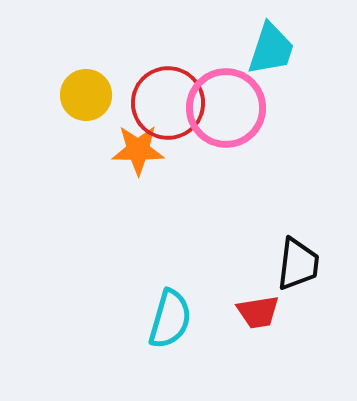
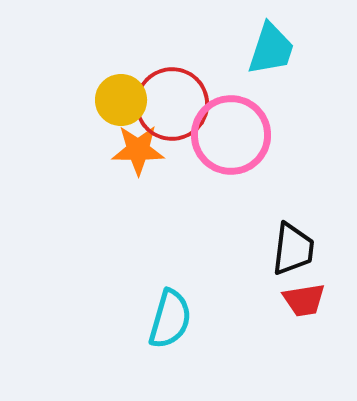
yellow circle: moved 35 px right, 5 px down
red circle: moved 4 px right, 1 px down
pink circle: moved 5 px right, 27 px down
black trapezoid: moved 5 px left, 15 px up
red trapezoid: moved 46 px right, 12 px up
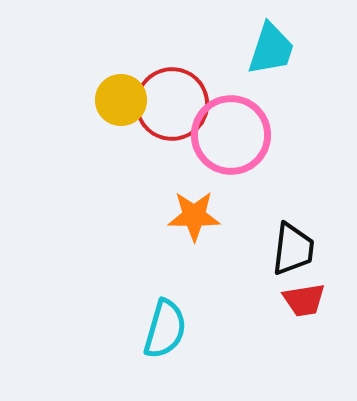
orange star: moved 56 px right, 66 px down
cyan semicircle: moved 5 px left, 10 px down
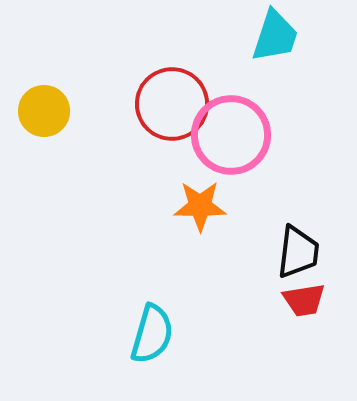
cyan trapezoid: moved 4 px right, 13 px up
yellow circle: moved 77 px left, 11 px down
orange star: moved 6 px right, 10 px up
black trapezoid: moved 5 px right, 3 px down
cyan semicircle: moved 13 px left, 5 px down
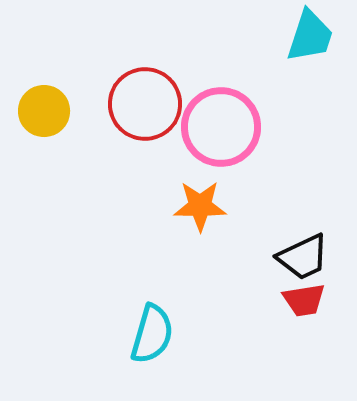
cyan trapezoid: moved 35 px right
red circle: moved 27 px left
pink circle: moved 10 px left, 8 px up
black trapezoid: moved 5 px right, 5 px down; rotated 58 degrees clockwise
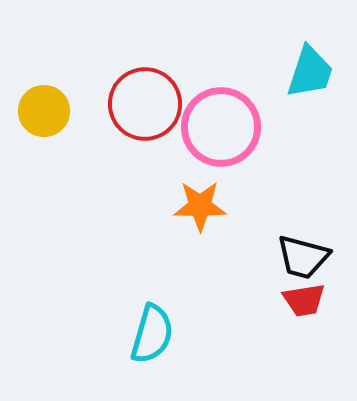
cyan trapezoid: moved 36 px down
black trapezoid: rotated 40 degrees clockwise
